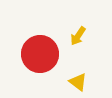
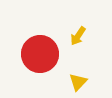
yellow triangle: rotated 36 degrees clockwise
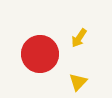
yellow arrow: moved 1 px right, 2 px down
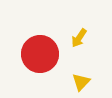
yellow triangle: moved 3 px right
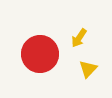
yellow triangle: moved 7 px right, 13 px up
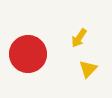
red circle: moved 12 px left
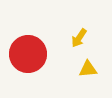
yellow triangle: rotated 42 degrees clockwise
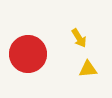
yellow arrow: rotated 66 degrees counterclockwise
